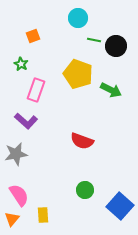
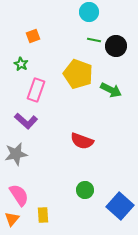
cyan circle: moved 11 px right, 6 px up
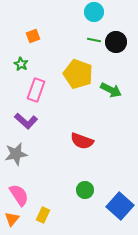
cyan circle: moved 5 px right
black circle: moved 4 px up
yellow rectangle: rotated 28 degrees clockwise
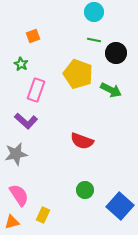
black circle: moved 11 px down
orange triangle: moved 3 px down; rotated 35 degrees clockwise
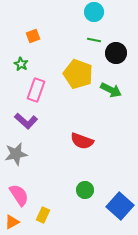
orange triangle: rotated 14 degrees counterclockwise
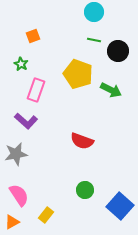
black circle: moved 2 px right, 2 px up
yellow rectangle: moved 3 px right; rotated 14 degrees clockwise
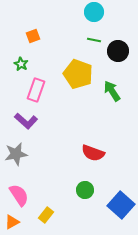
green arrow: moved 1 px right, 1 px down; rotated 150 degrees counterclockwise
red semicircle: moved 11 px right, 12 px down
blue square: moved 1 px right, 1 px up
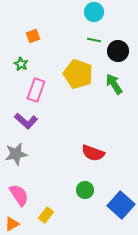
green arrow: moved 2 px right, 7 px up
orange triangle: moved 2 px down
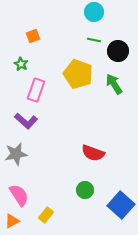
orange triangle: moved 3 px up
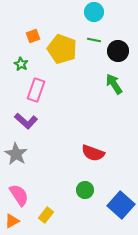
yellow pentagon: moved 16 px left, 25 px up
gray star: rotated 30 degrees counterclockwise
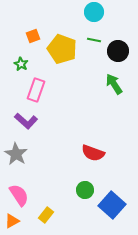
blue square: moved 9 px left
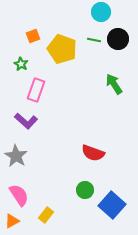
cyan circle: moved 7 px right
black circle: moved 12 px up
gray star: moved 2 px down
